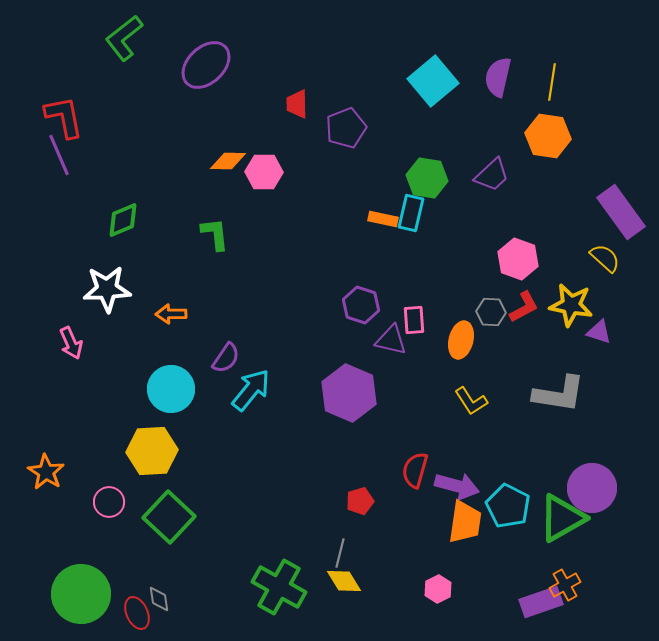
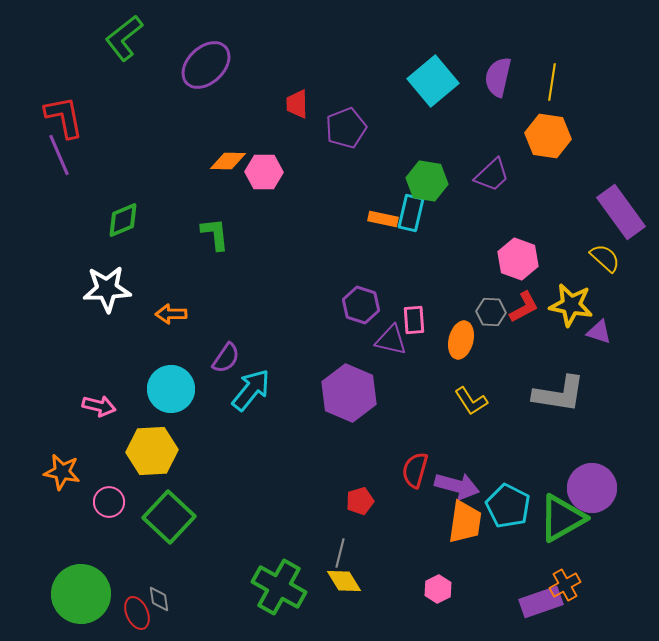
green hexagon at (427, 178): moved 3 px down
pink arrow at (71, 343): moved 28 px right, 63 px down; rotated 52 degrees counterclockwise
orange star at (46, 472): moved 16 px right; rotated 21 degrees counterclockwise
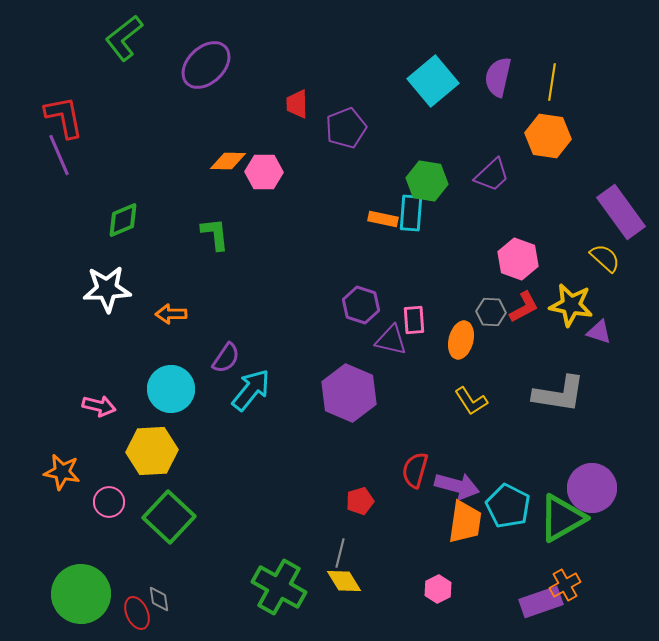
cyan rectangle at (411, 213): rotated 9 degrees counterclockwise
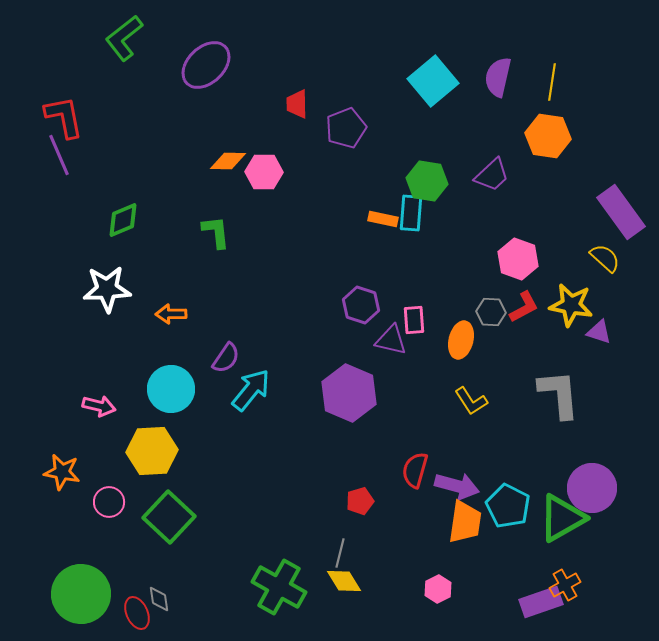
green L-shape at (215, 234): moved 1 px right, 2 px up
gray L-shape at (559, 394): rotated 104 degrees counterclockwise
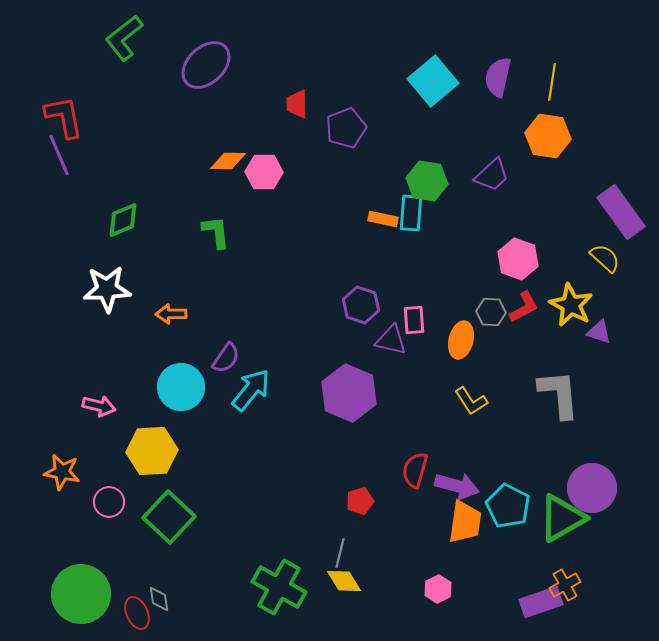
yellow star at (571, 305): rotated 18 degrees clockwise
cyan circle at (171, 389): moved 10 px right, 2 px up
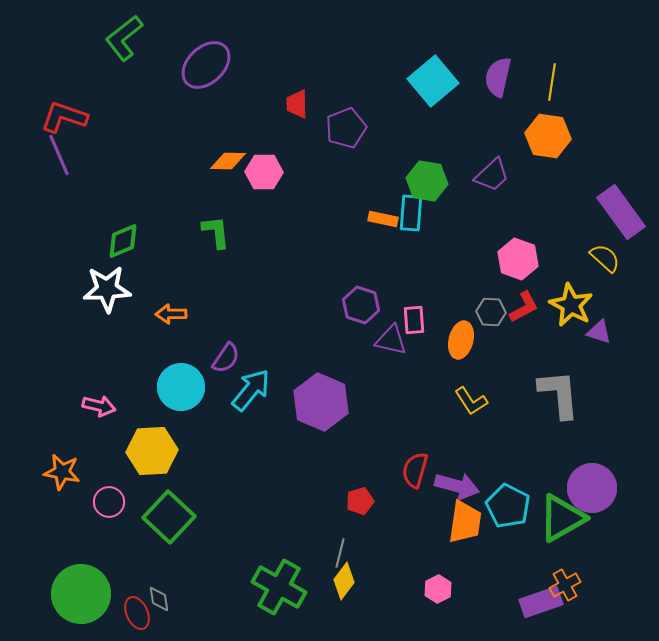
red L-shape at (64, 117): rotated 60 degrees counterclockwise
green diamond at (123, 220): moved 21 px down
purple hexagon at (349, 393): moved 28 px left, 9 px down
yellow diamond at (344, 581): rotated 69 degrees clockwise
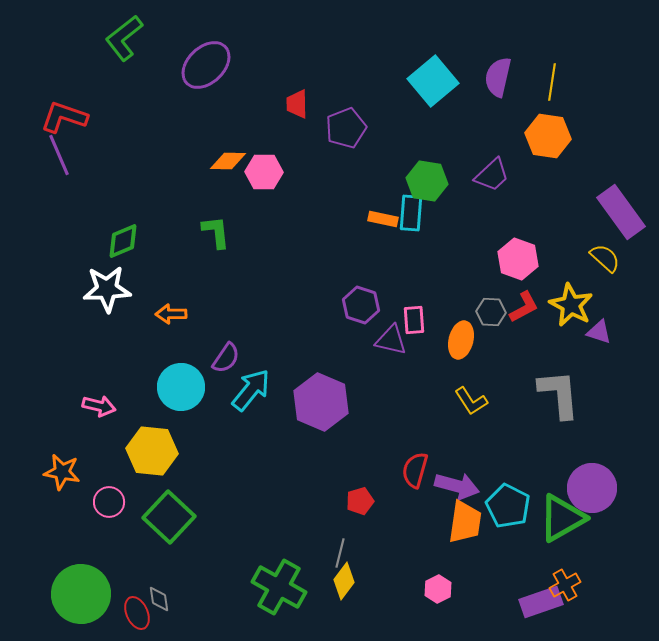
yellow hexagon at (152, 451): rotated 9 degrees clockwise
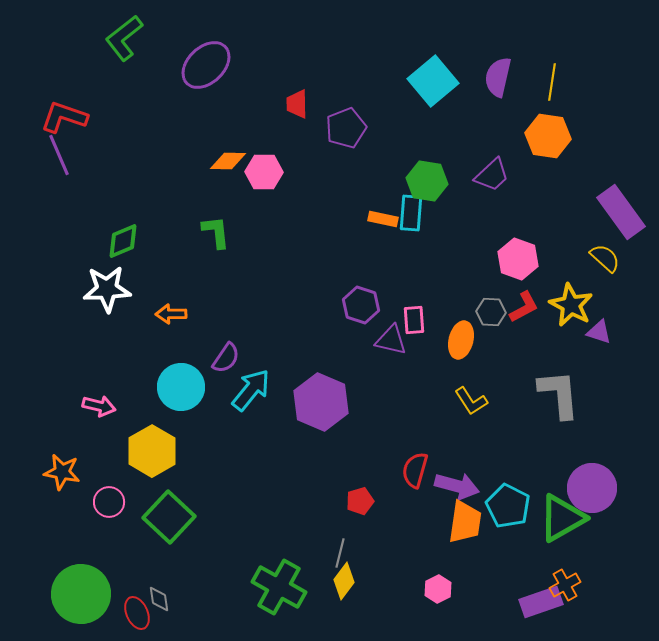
yellow hexagon at (152, 451): rotated 24 degrees clockwise
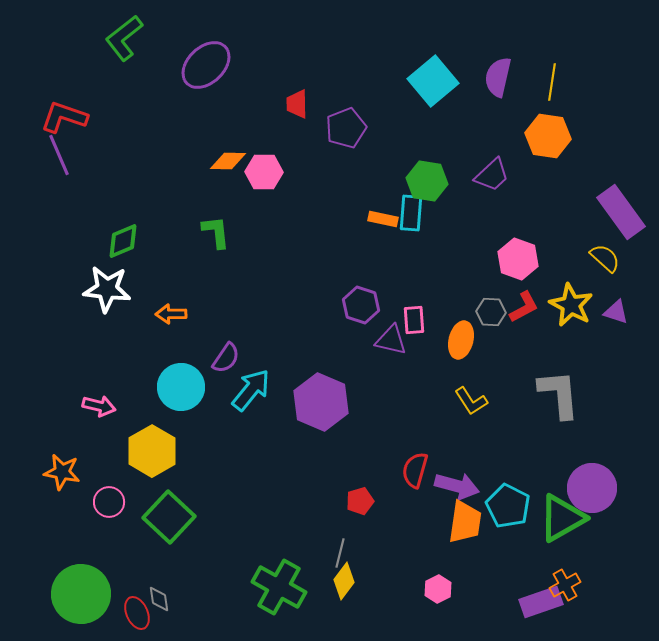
white star at (107, 289): rotated 9 degrees clockwise
purple triangle at (599, 332): moved 17 px right, 20 px up
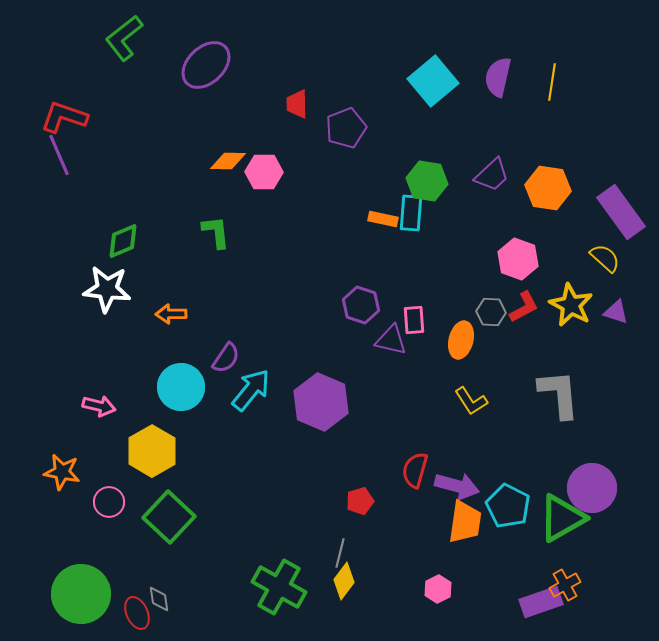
orange hexagon at (548, 136): moved 52 px down
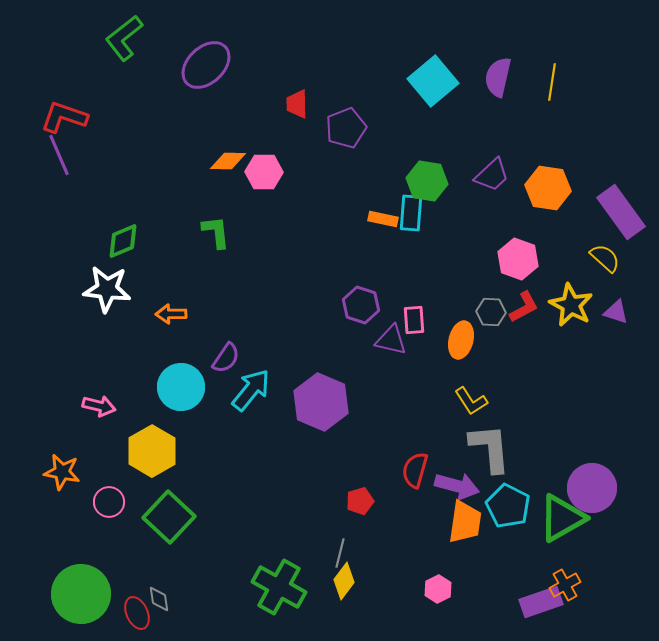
gray L-shape at (559, 394): moved 69 px left, 54 px down
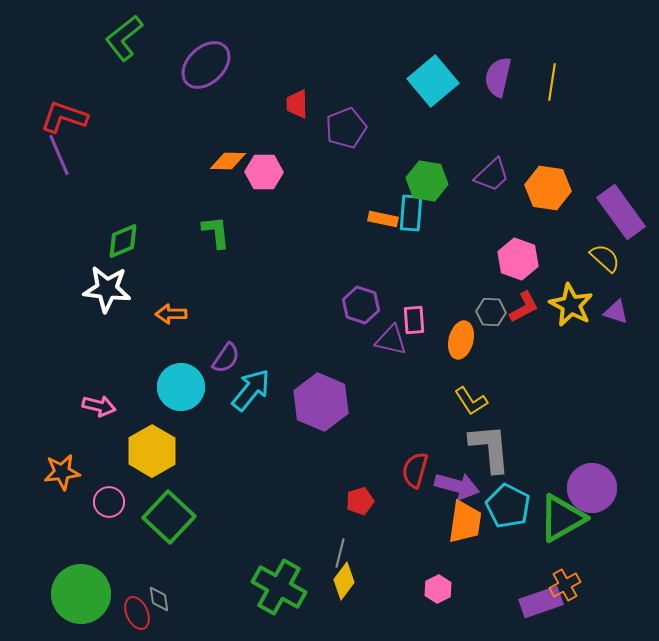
orange star at (62, 472): rotated 18 degrees counterclockwise
